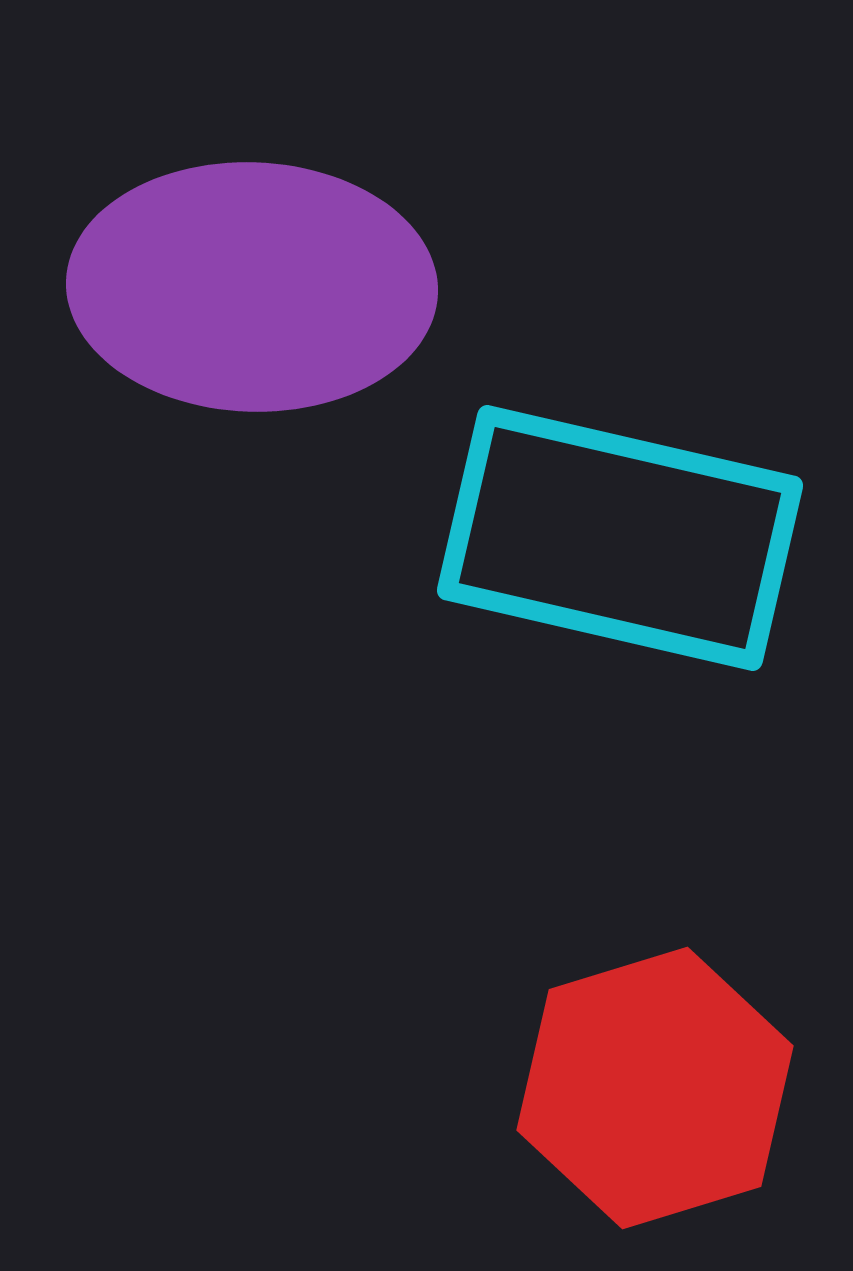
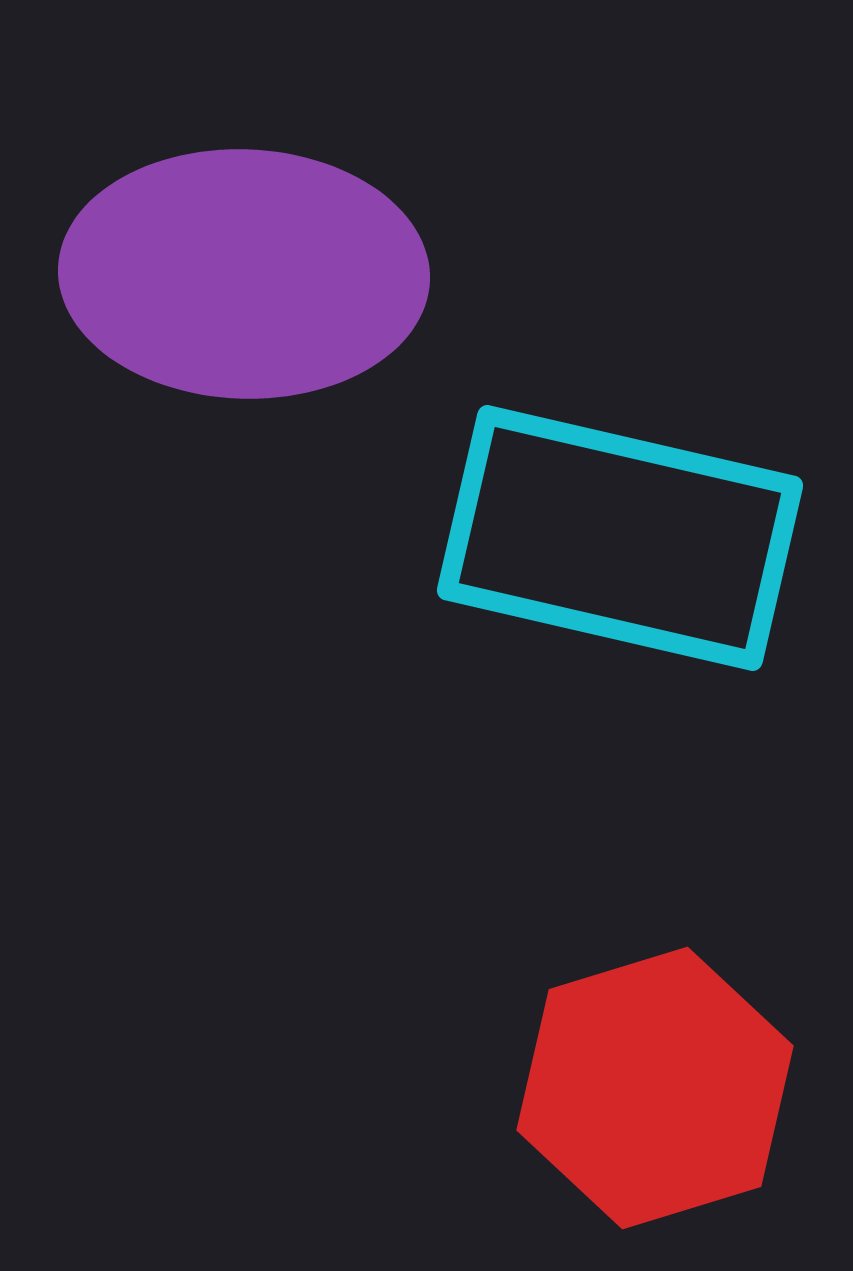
purple ellipse: moved 8 px left, 13 px up
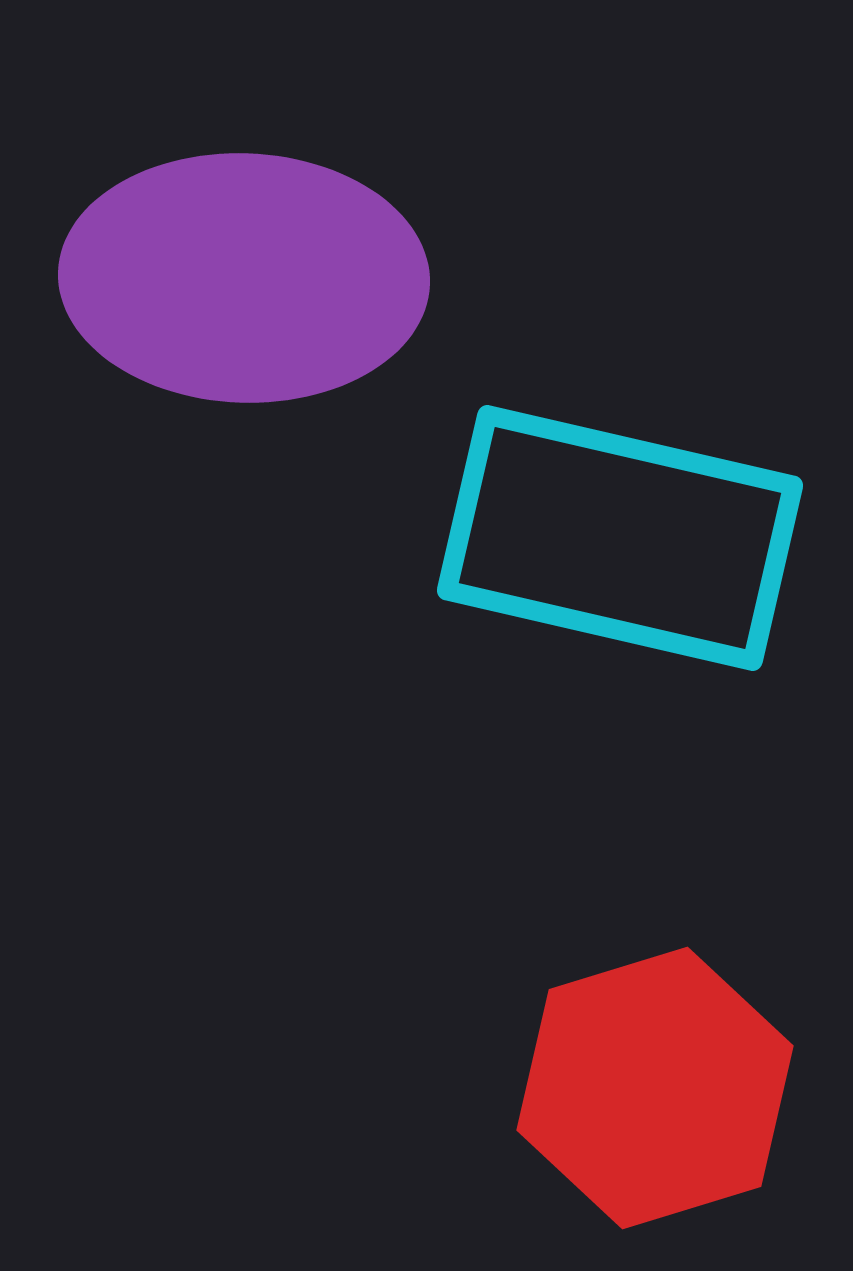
purple ellipse: moved 4 px down
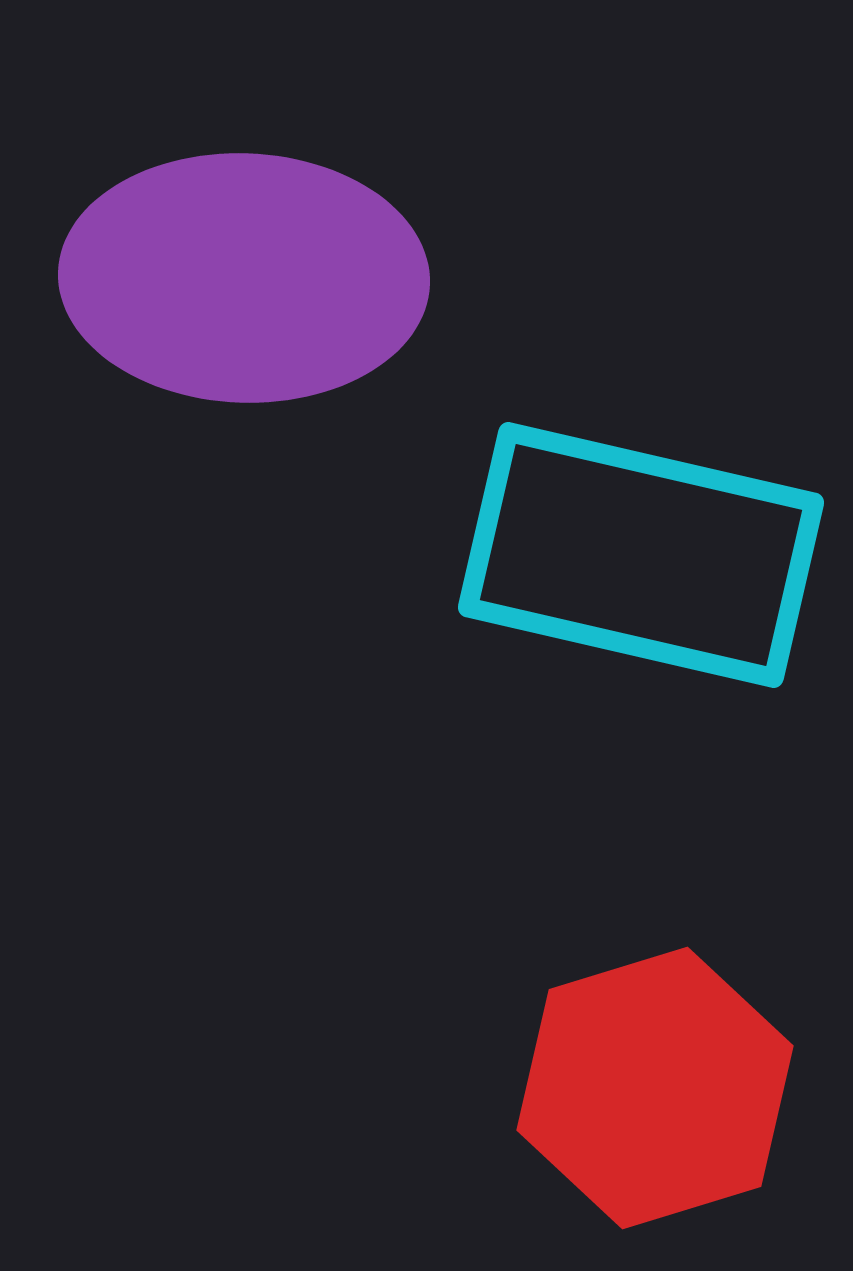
cyan rectangle: moved 21 px right, 17 px down
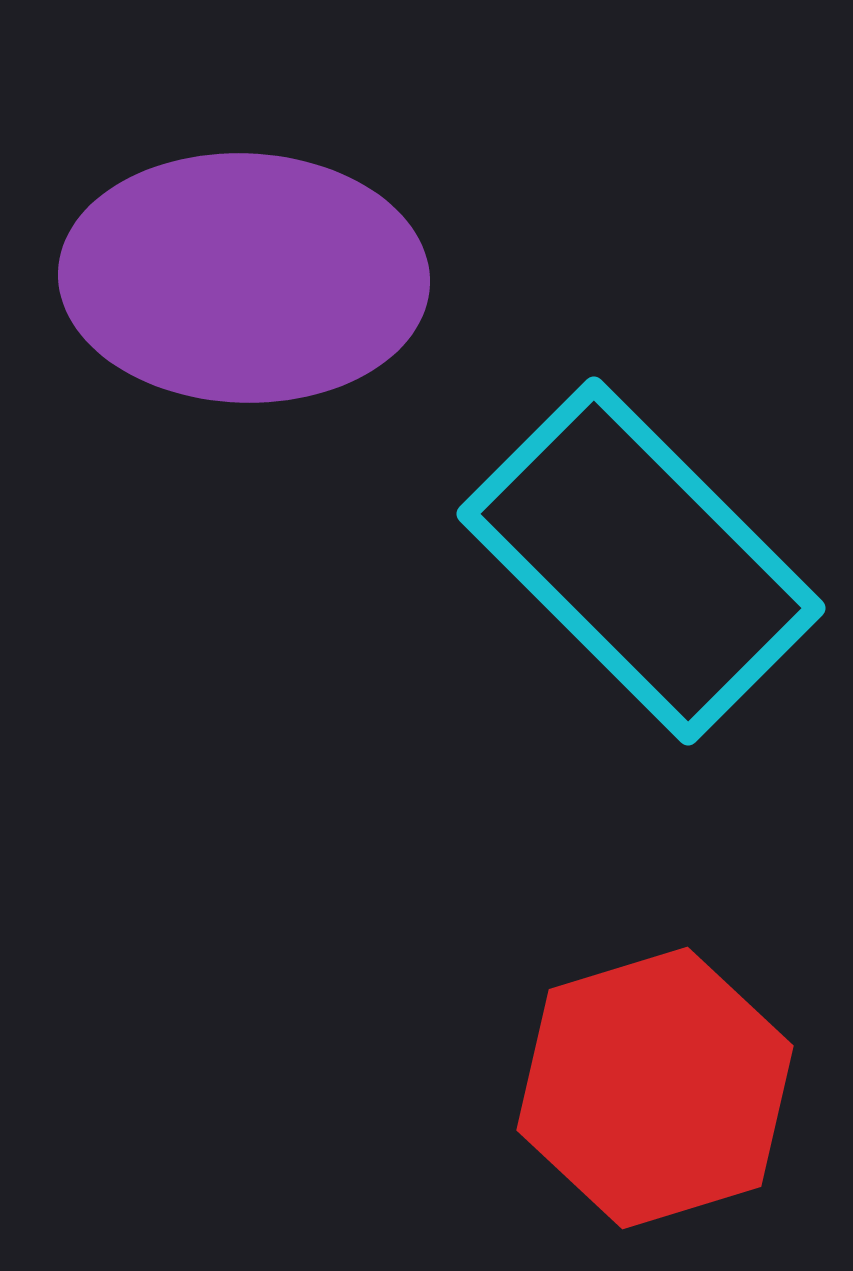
cyan rectangle: moved 6 px down; rotated 32 degrees clockwise
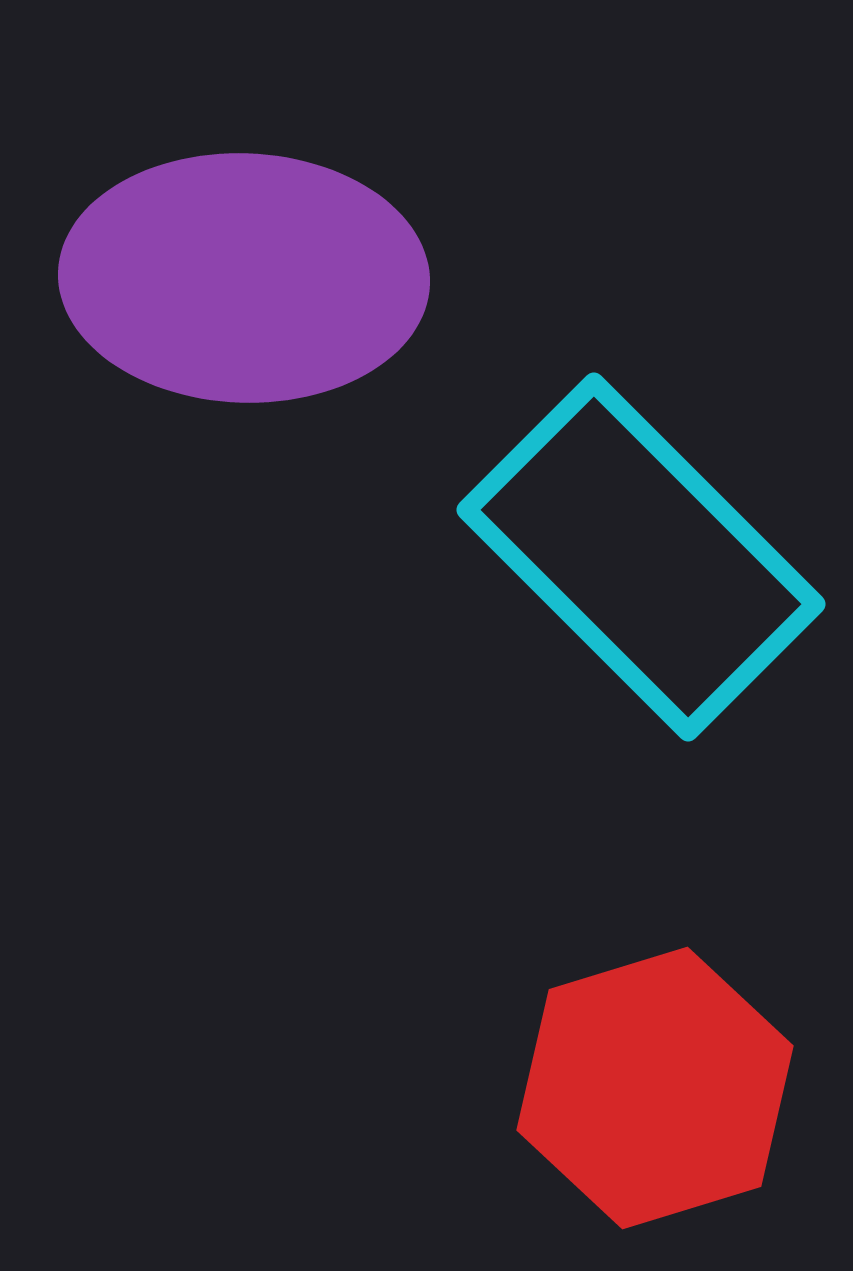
cyan rectangle: moved 4 px up
